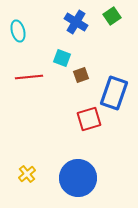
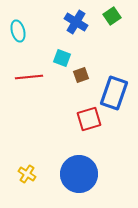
yellow cross: rotated 18 degrees counterclockwise
blue circle: moved 1 px right, 4 px up
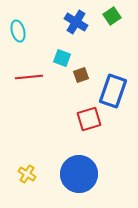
blue rectangle: moved 1 px left, 2 px up
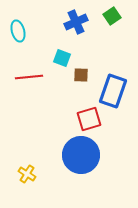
blue cross: rotated 35 degrees clockwise
brown square: rotated 21 degrees clockwise
blue circle: moved 2 px right, 19 px up
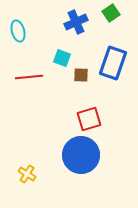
green square: moved 1 px left, 3 px up
blue rectangle: moved 28 px up
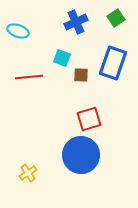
green square: moved 5 px right, 5 px down
cyan ellipse: rotated 55 degrees counterclockwise
yellow cross: moved 1 px right, 1 px up; rotated 24 degrees clockwise
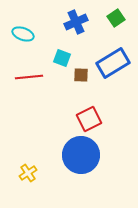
cyan ellipse: moved 5 px right, 3 px down
blue rectangle: rotated 40 degrees clockwise
red square: rotated 10 degrees counterclockwise
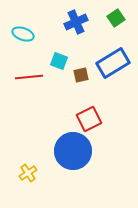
cyan square: moved 3 px left, 3 px down
brown square: rotated 14 degrees counterclockwise
blue circle: moved 8 px left, 4 px up
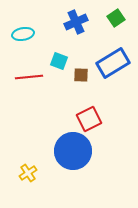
cyan ellipse: rotated 30 degrees counterclockwise
brown square: rotated 14 degrees clockwise
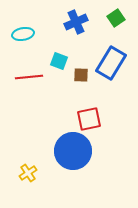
blue rectangle: moved 2 px left; rotated 28 degrees counterclockwise
red square: rotated 15 degrees clockwise
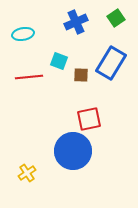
yellow cross: moved 1 px left
